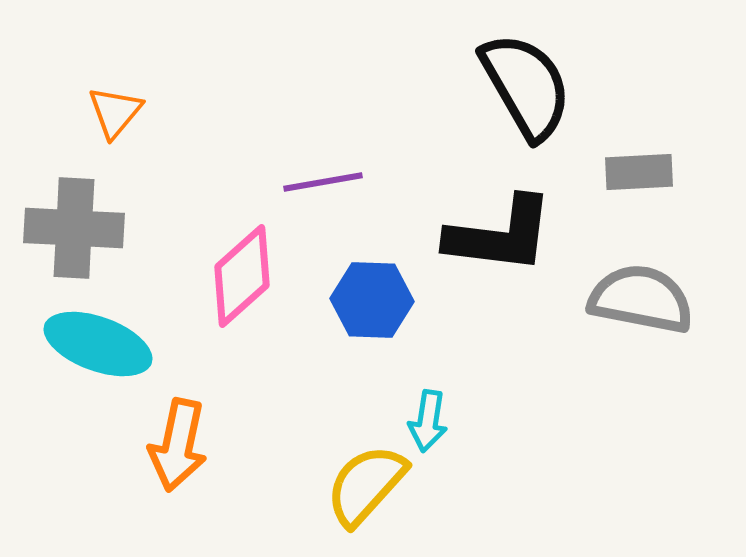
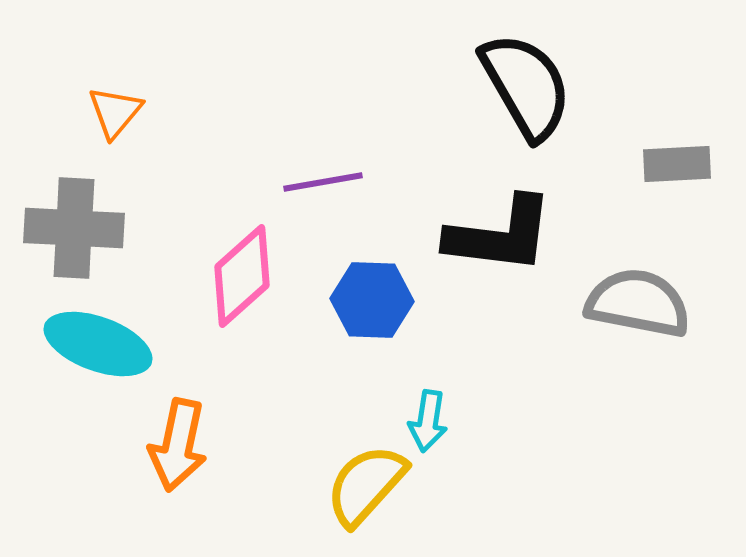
gray rectangle: moved 38 px right, 8 px up
gray semicircle: moved 3 px left, 4 px down
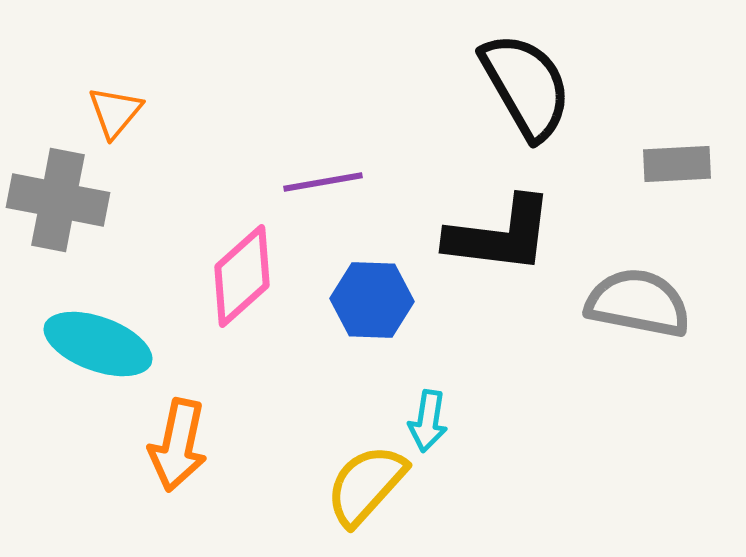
gray cross: moved 16 px left, 28 px up; rotated 8 degrees clockwise
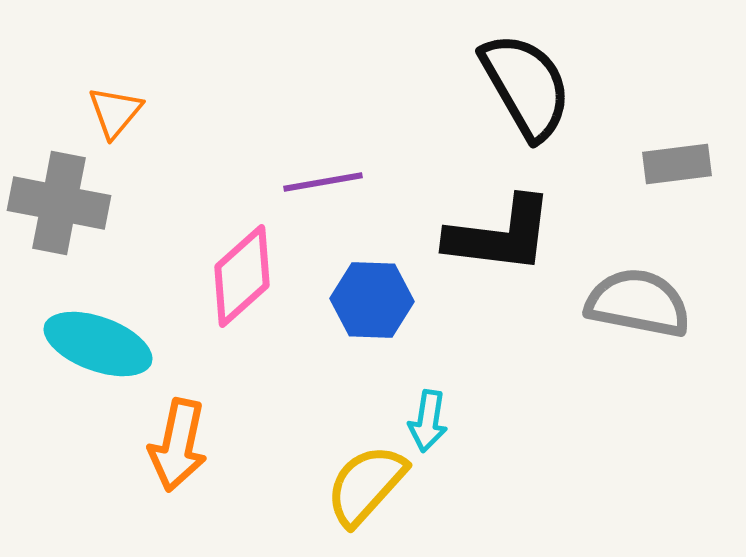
gray rectangle: rotated 4 degrees counterclockwise
gray cross: moved 1 px right, 3 px down
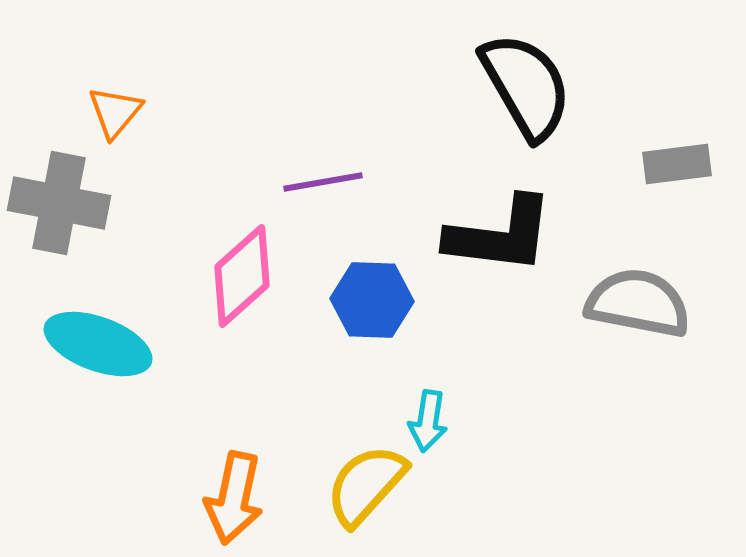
orange arrow: moved 56 px right, 53 px down
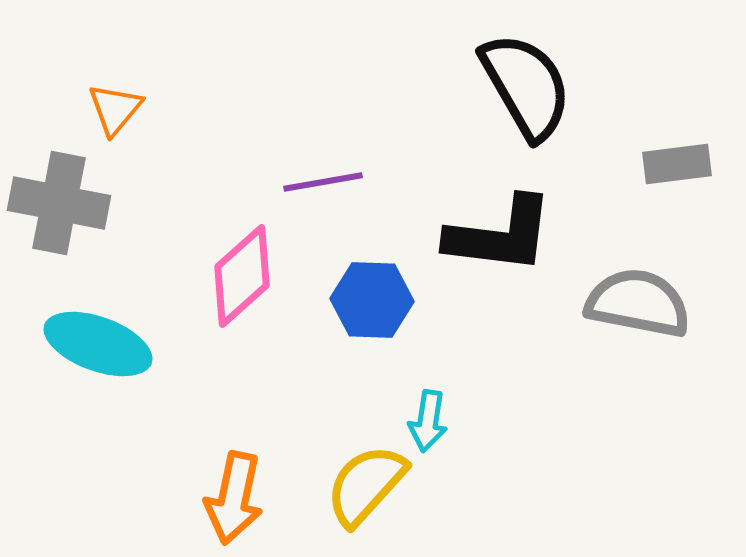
orange triangle: moved 3 px up
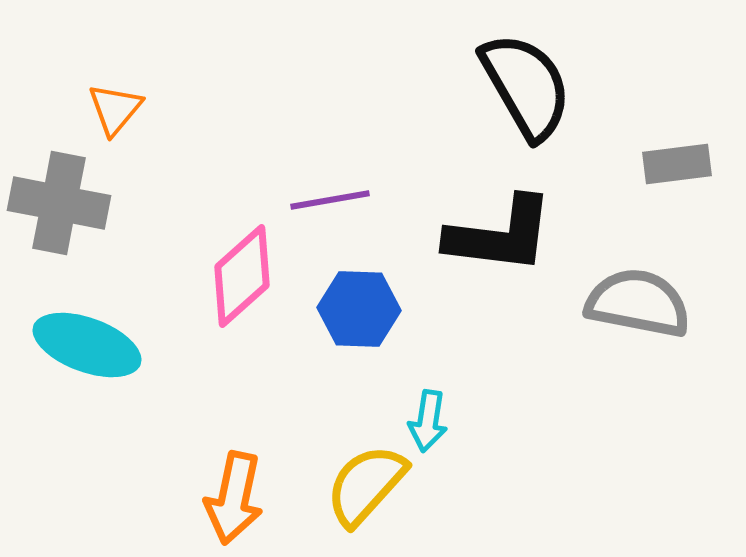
purple line: moved 7 px right, 18 px down
blue hexagon: moved 13 px left, 9 px down
cyan ellipse: moved 11 px left, 1 px down
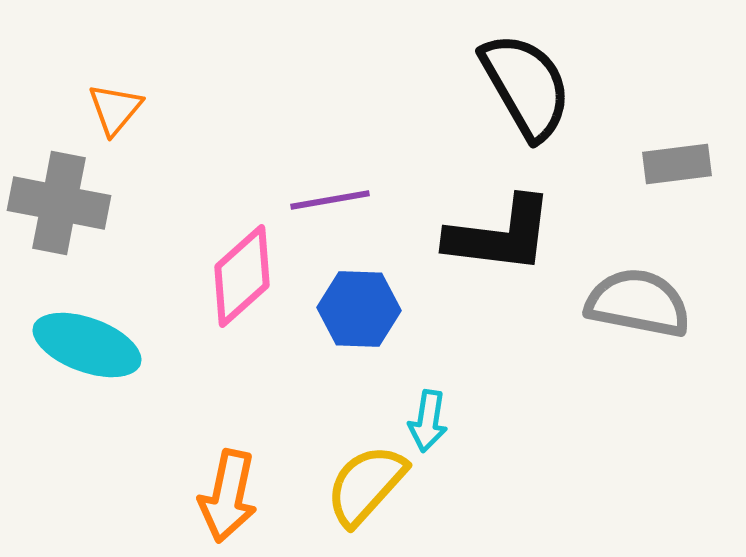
orange arrow: moved 6 px left, 2 px up
